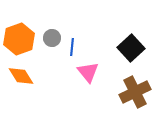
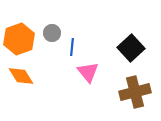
gray circle: moved 5 px up
brown cross: rotated 12 degrees clockwise
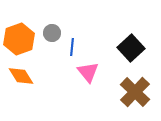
brown cross: rotated 32 degrees counterclockwise
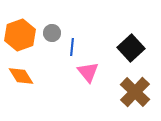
orange hexagon: moved 1 px right, 4 px up
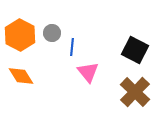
orange hexagon: rotated 12 degrees counterclockwise
black square: moved 4 px right, 2 px down; rotated 20 degrees counterclockwise
